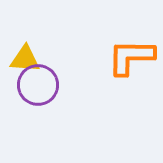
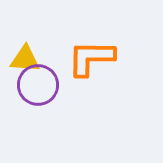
orange L-shape: moved 40 px left, 1 px down
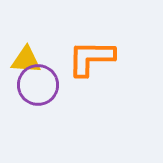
yellow triangle: moved 1 px right, 1 px down
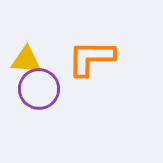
purple circle: moved 1 px right, 4 px down
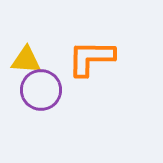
purple circle: moved 2 px right, 1 px down
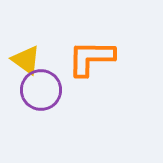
yellow triangle: rotated 32 degrees clockwise
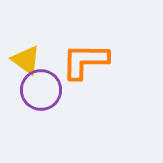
orange L-shape: moved 6 px left, 3 px down
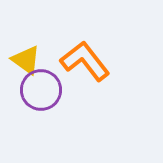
orange L-shape: rotated 51 degrees clockwise
